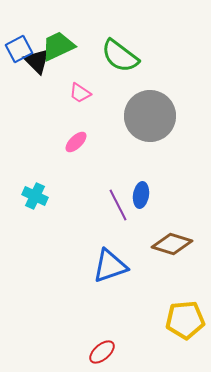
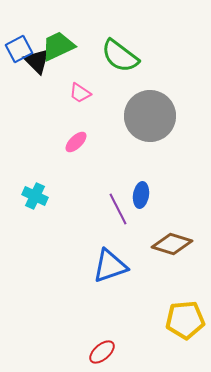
purple line: moved 4 px down
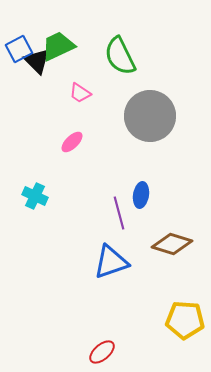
green semicircle: rotated 27 degrees clockwise
pink ellipse: moved 4 px left
purple line: moved 1 px right, 4 px down; rotated 12 degrees clockwise
blue triangle: moved 1 px right, 4 px up
yellow pentagon: rotated 9 degrees clockwise
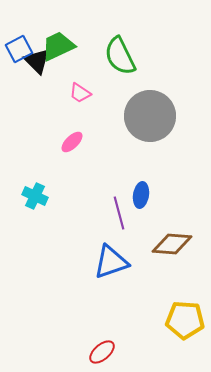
brown diamond: rotated 12 degrees counterclockwise
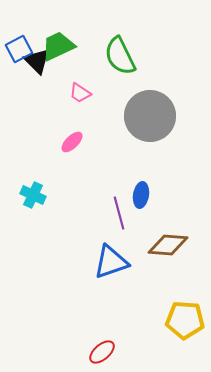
cyan cross: moved 2 px left, 1 px up
brown diamond: moved 4 px left, 1 px down
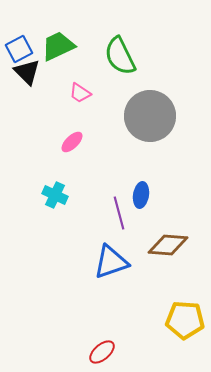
black triangle: moved 10 px left, 11 px down
cyan cross: moved 22 px right
